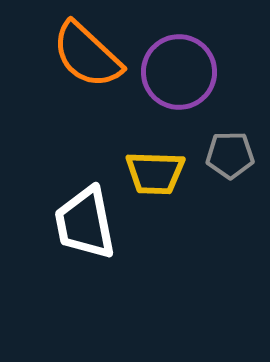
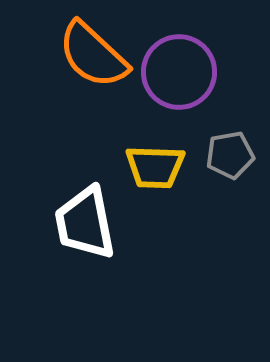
orange semicircle: moved 6 px right
gray pentagon: rotated 9 degrees counterclockwise
yellow trapezoid: moved 6 px up
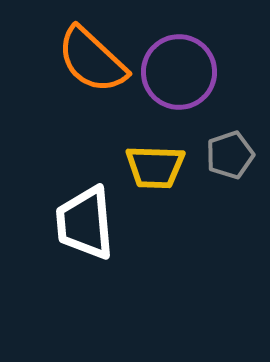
orange semicircle: moved 1 px left, 5 px down
gray pentagon: rotated 9 degrees counterclockwise
white trapezoid: rotated 6 degrees clockwise
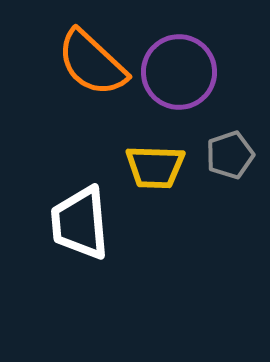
orange semicircle: moved 3 px down
white trapezoid: moved 5 px left
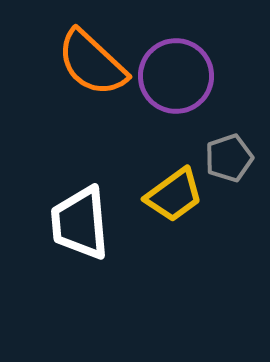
purple circle: moved 3 px left, 4 px down
gray pentagon: moved 1 px left, 3 px down
yellow trapezoid: moved 19 px right, 28 px down; rotated 38 degrees counterclockwise
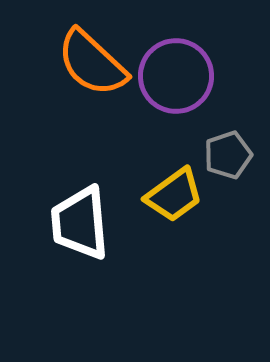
gray pentagon: moved 1 px left, 3 px up
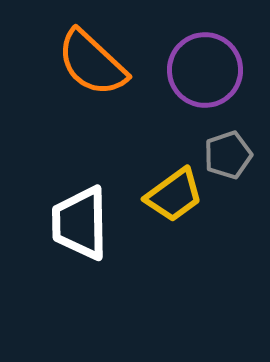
purple circle: moved 29 px right, 6 px up
white trapezoid: rotated 4 degrees clockwise
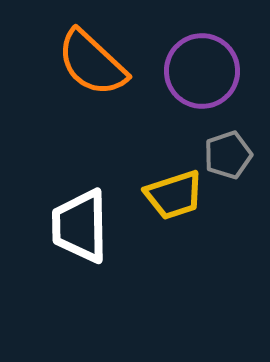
purple circle: moved 3 px left, 1 px down
yellow trapezoid: rotated 18 degrees clockwise
white trapezoid: moved 3 px down
